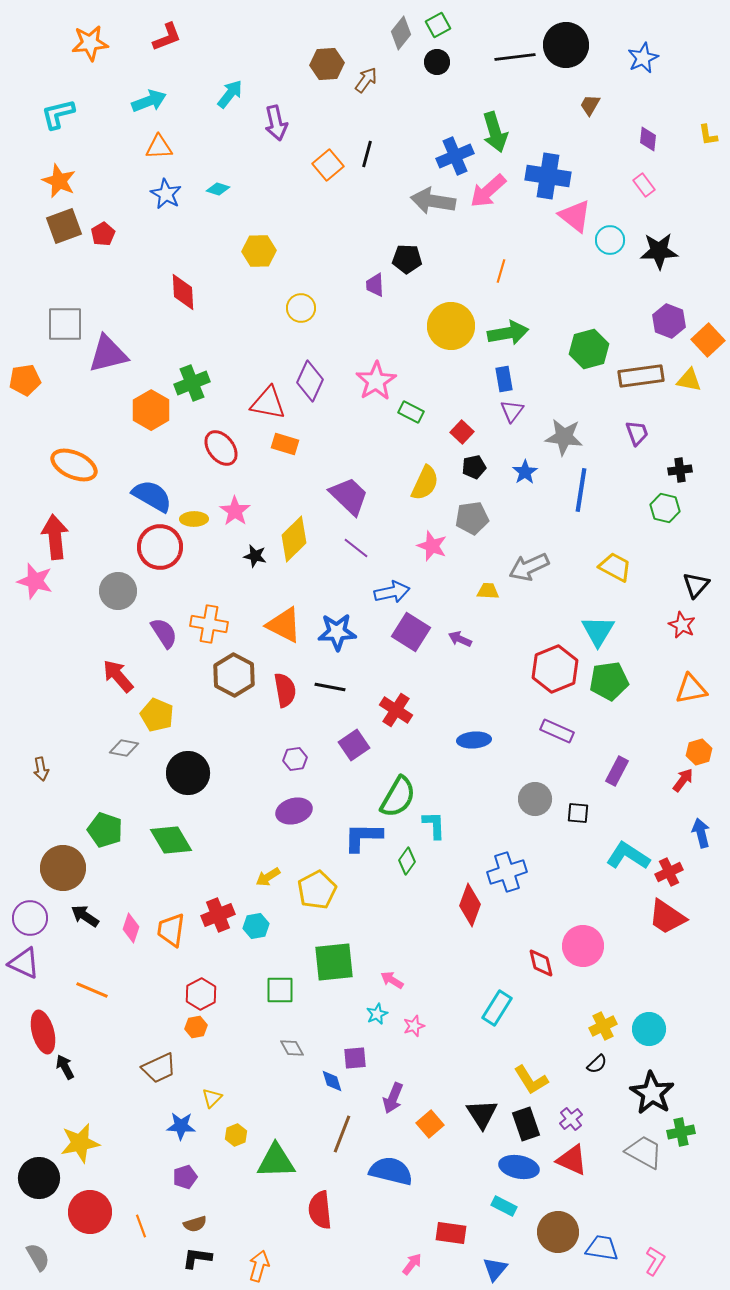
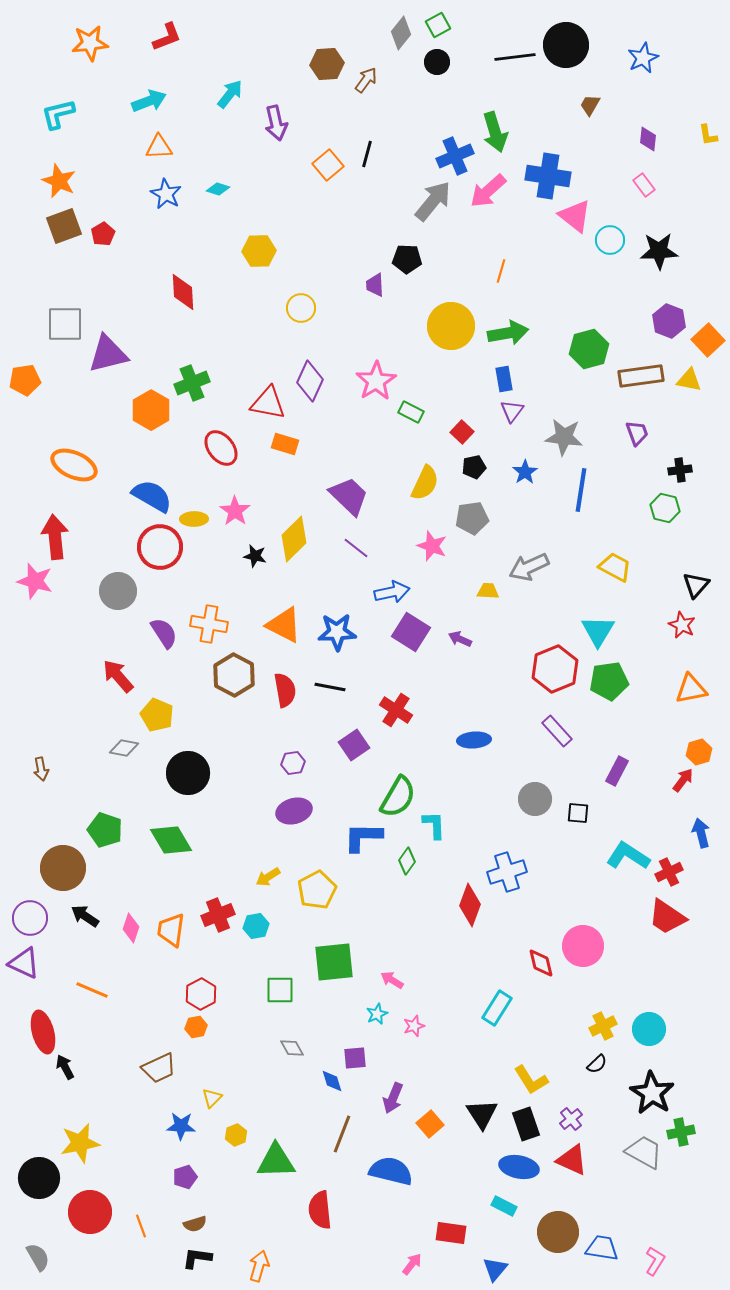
gray arrow at (433, 201): rotated 120 degrees clockwise
purple rectangle at (557, 731): rotated 24 degrees clockwise
purple hexagon at (295, 759): moved 2 px left, 4 px down
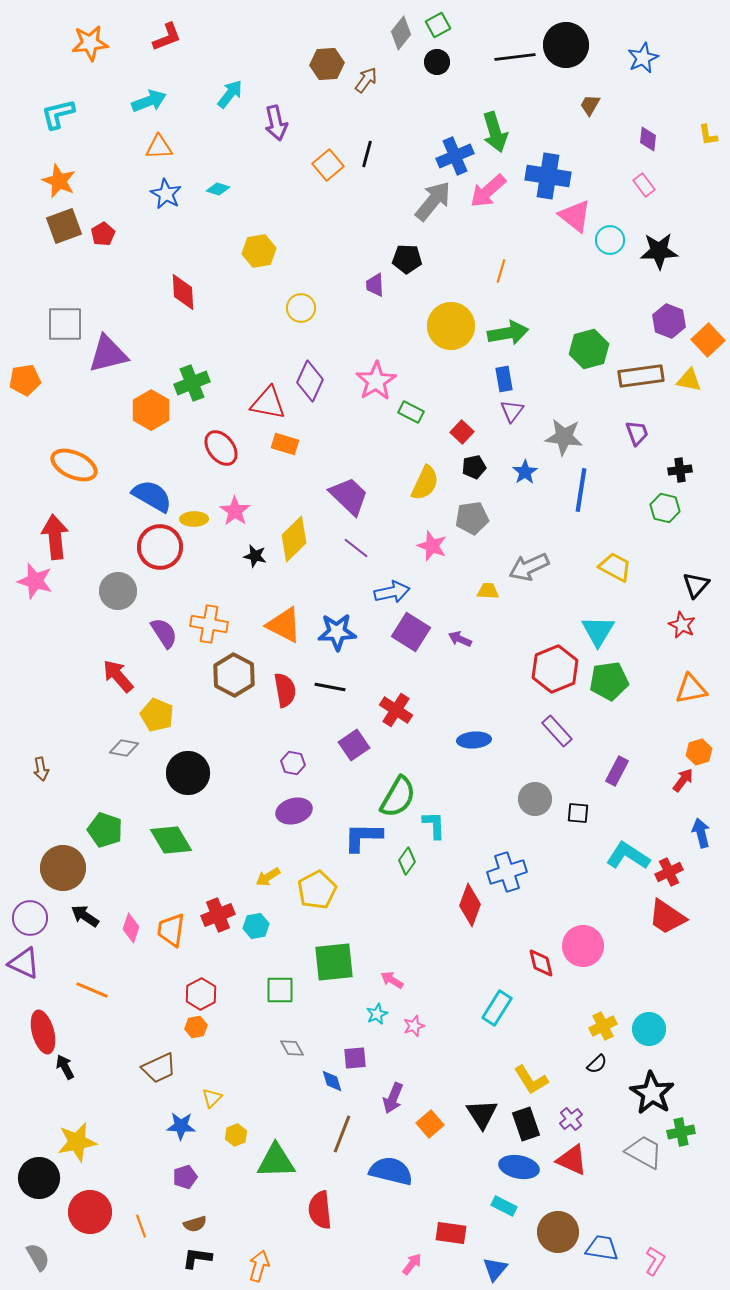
yellow hexagon at (259, 251): rotated 8 degrees counterclockwise
purple hexagon at (293, 763): rotated 20 degrees clockwise
yellow star at (80, 1143): moved 3 px left, 1 px up
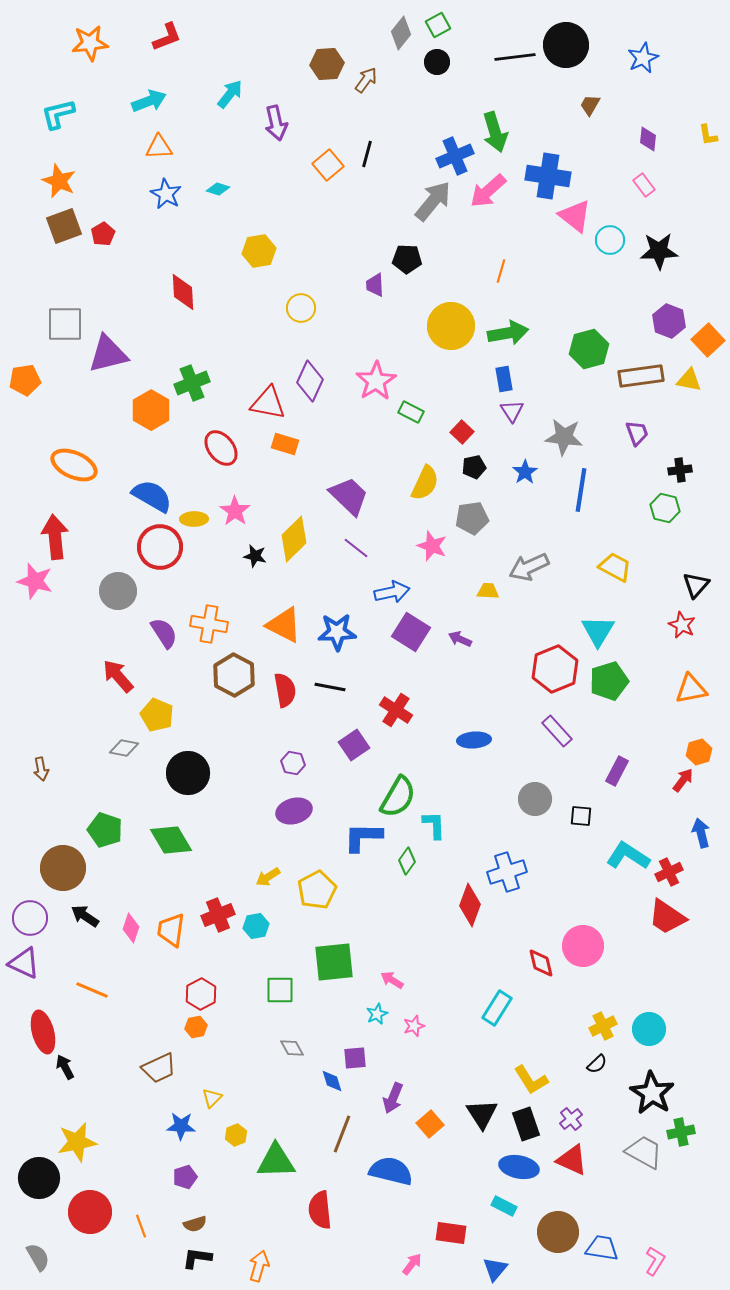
purple triangle at (512, 411): rotated 10 degrees counterclockwise
green pentagon at (609, 681): rotated 9 degrees counterclockwise
black square at (578, 813): moved 3 px right, 3 px down
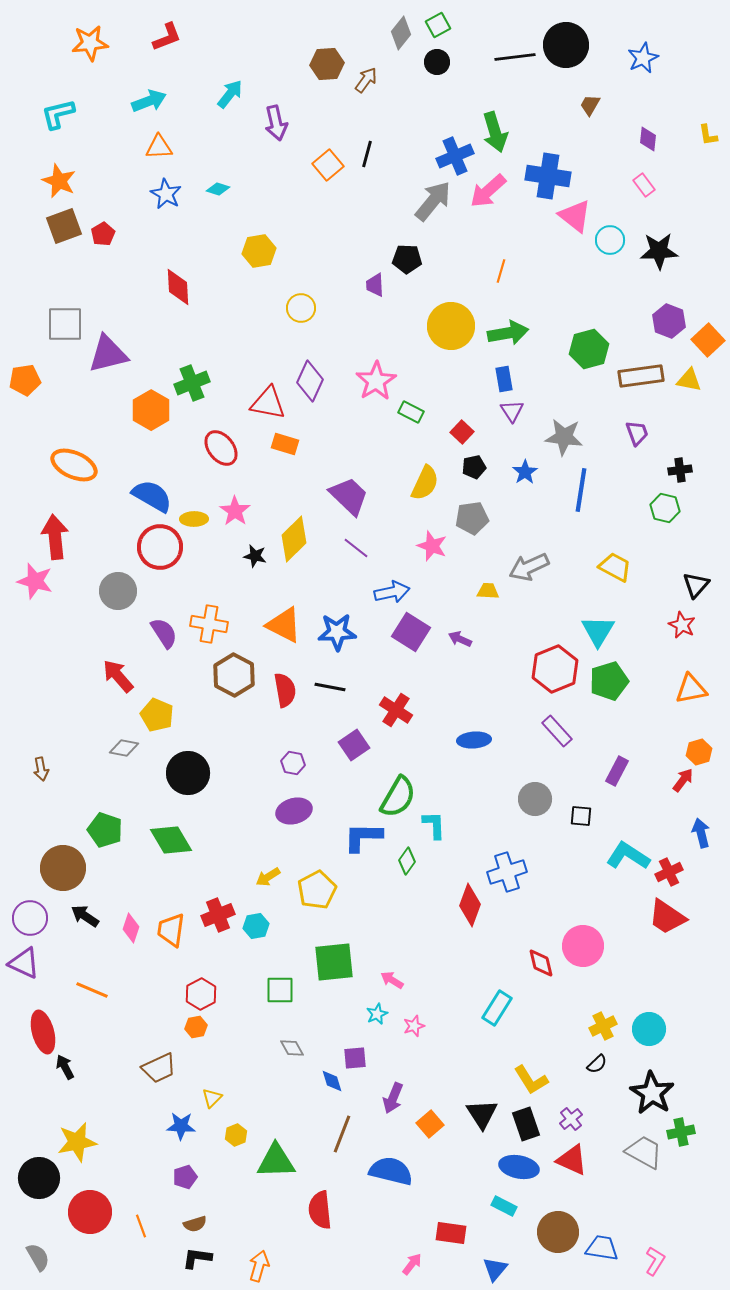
red diamond at (183, 292): moved 5 px left, 5 px up
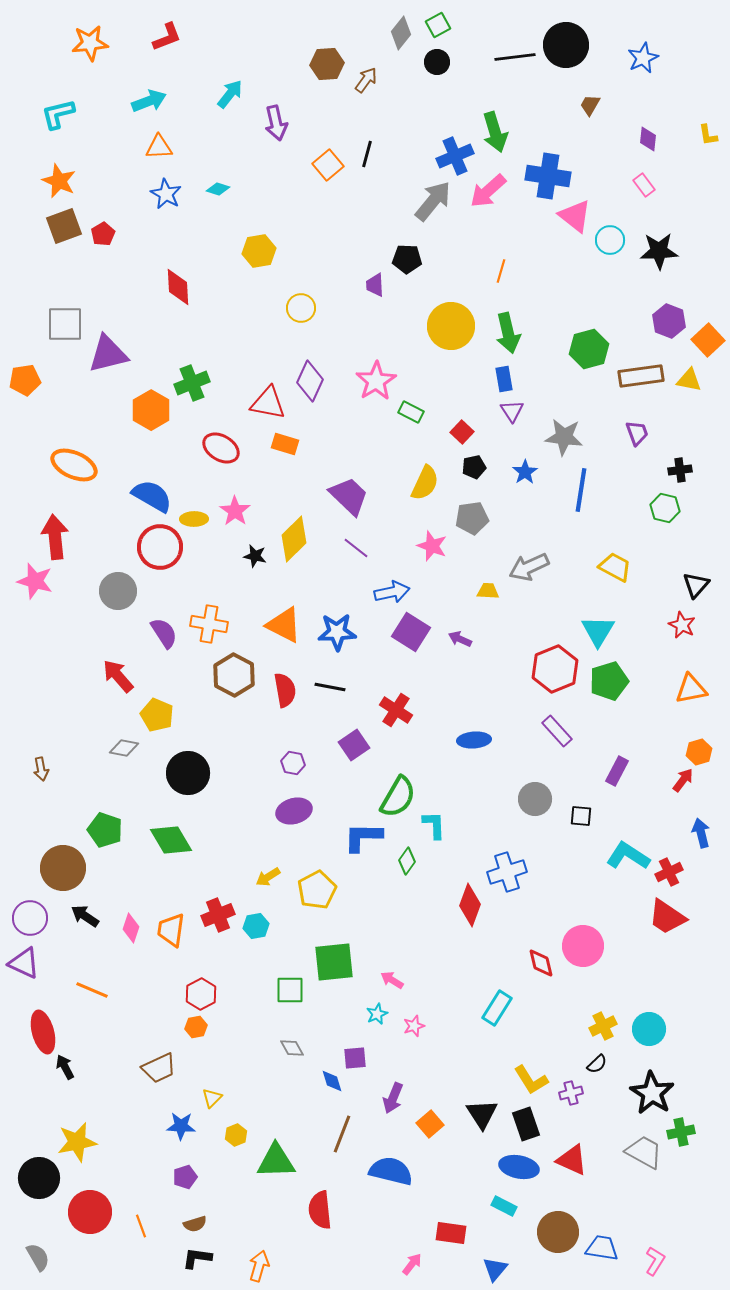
green arrow at (508, 333): rotated 87 degrees clockwise
red ellipse at (221, 448): rotated 21 degrees counterclockwise
green square at (280, 990): moved 10 px right
purple cross at (571, 1119): moved 26 px up; rotated 25 degrees clockwise
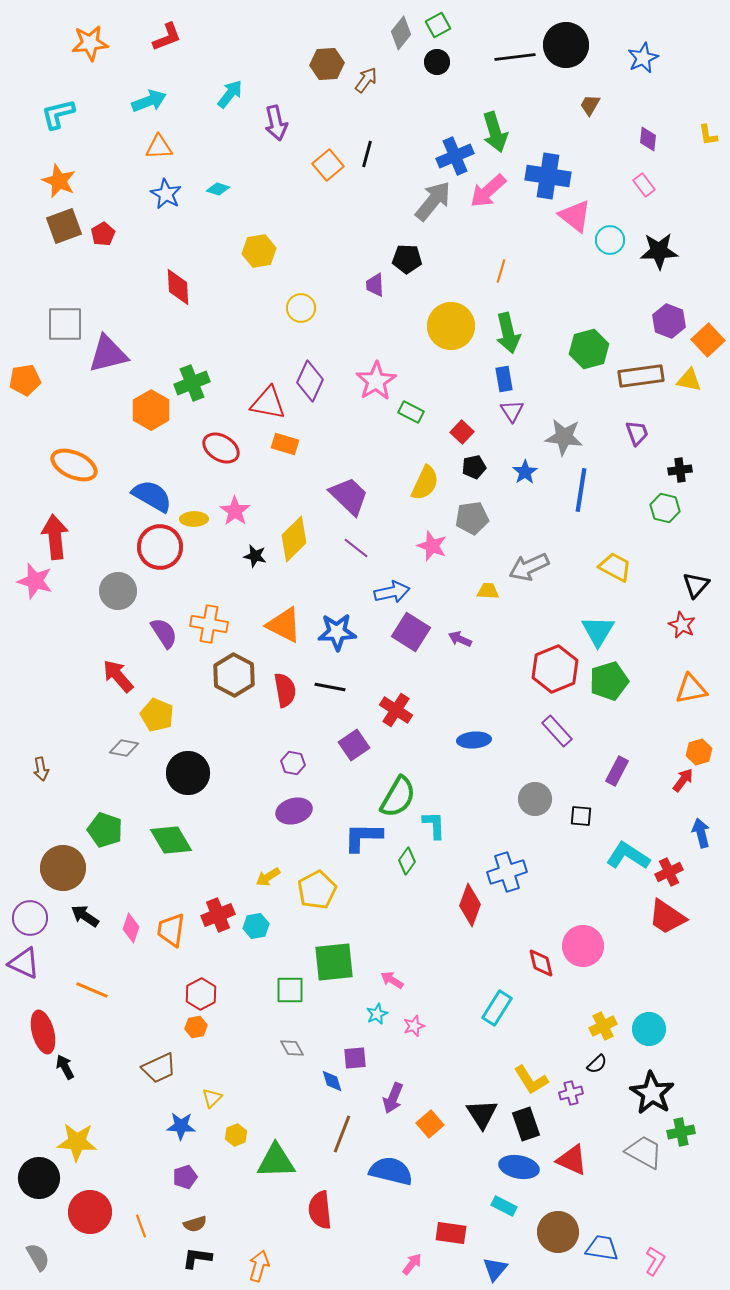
yellow star at (77, 1142): rotated 15 degrees clockwise
